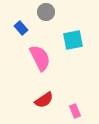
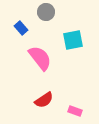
pink semicircle: rotated 12 degrees counterclockwise
pink rectangle: rotated 48 degrees counterclockwise
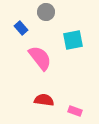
red semicircle: rotated 138 degrees counterclockwise
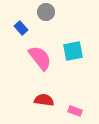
cyan square: moved 11 px down
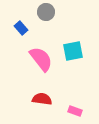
pink semicircle: moved 1 px right, 1 px down
red semicircle: moved 2 px left, 1 px up
